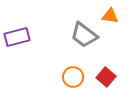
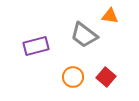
purple rectangle: moved 19 px right, 9 px down
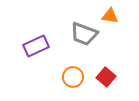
gray trapezoid: moved 1 px up; rotated 16 degrees counterclockwise
purple rectangle: rotated 10 degrees counterclockwise
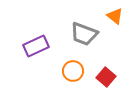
orange triangle: moved 5 px right; rotated 30 degrees clockwise
orange circle: moved 6 px up
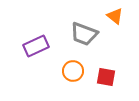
red square: rotated 30 degrees counterclockwise
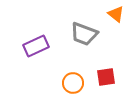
orange triangle: moved 1 px right, 2 px up
orange circle: moved 12 px down
red square: rotated 18 degrees counterclockwise
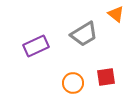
gray trapezoid: rotated 52 degrees counterclockwise
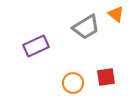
gray trapezoid: moved 2 px right, 7 px up
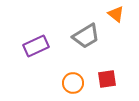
gray trapezoid: moved 9 px down
red square: moved 1 px right, 2 px down
